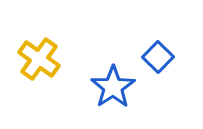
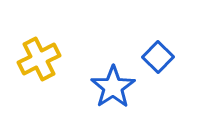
yellow cross: rotated 27 degrees clockwise
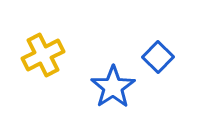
yellow cross: moved 4 px right, 4 px up
